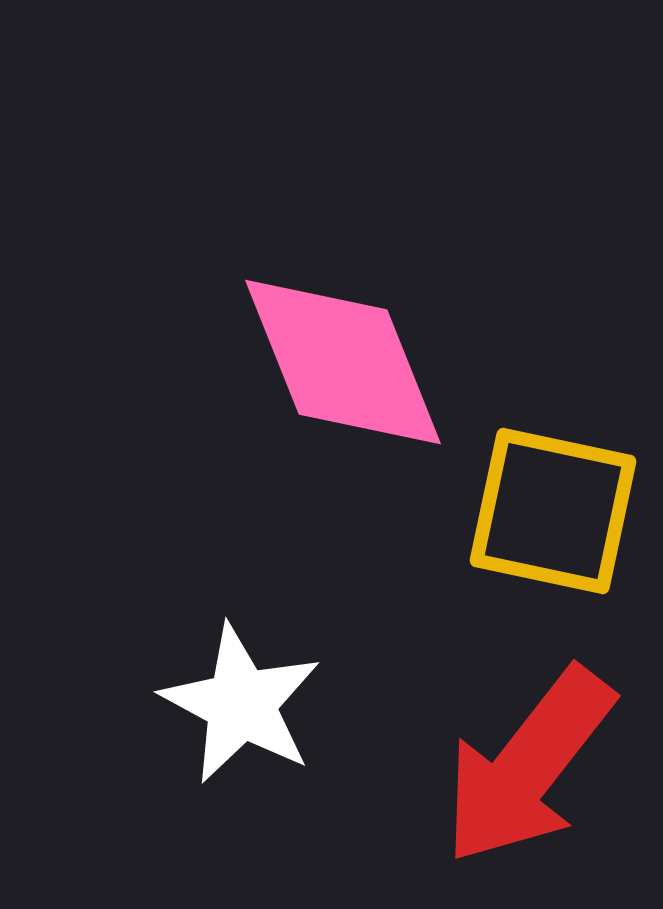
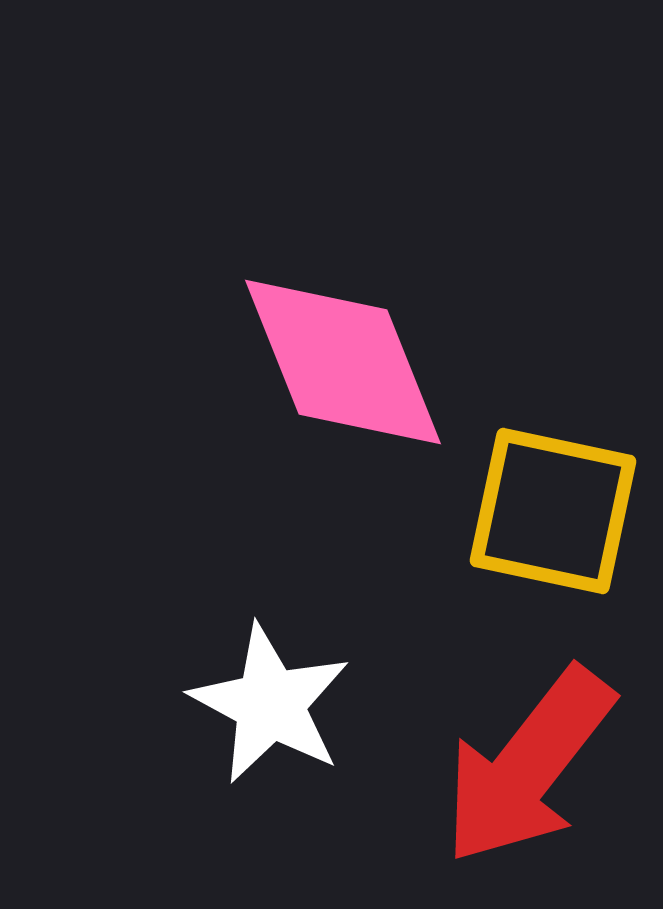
white star: moved 29 px right
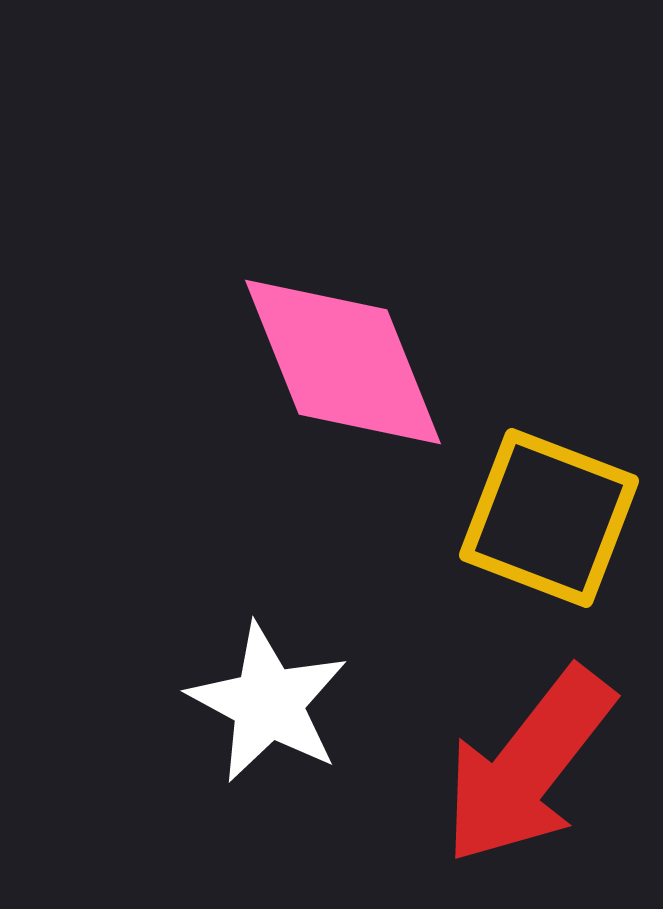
yellow square: moved 4 px left, 7 px down; rotated 9 degrees clockwise
white star: moved 2 px left, 1 px up
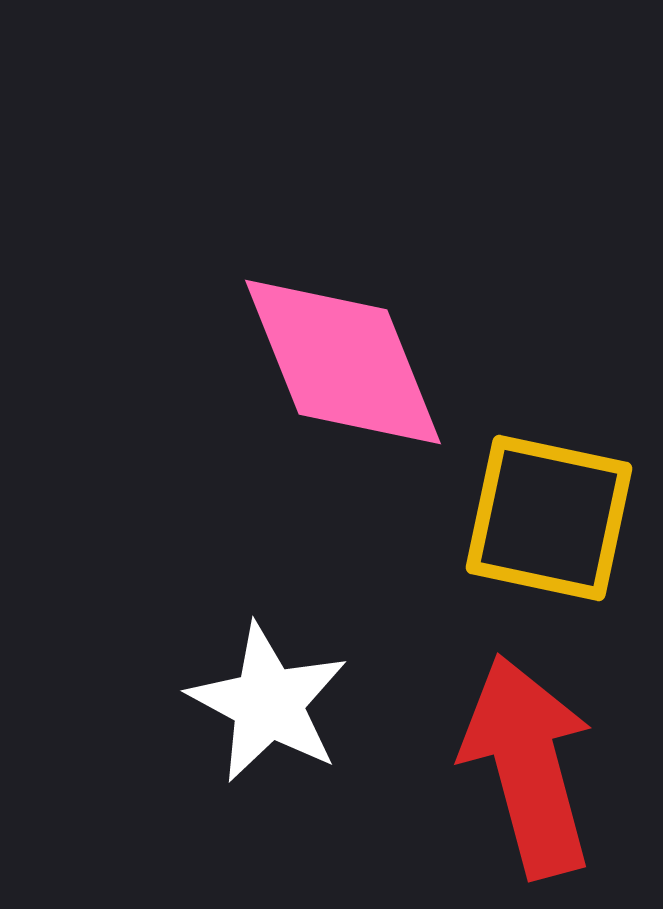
yellow square: rotated 9 degrees counterclockwise
red arrow: rotated 127 degrees clockwise
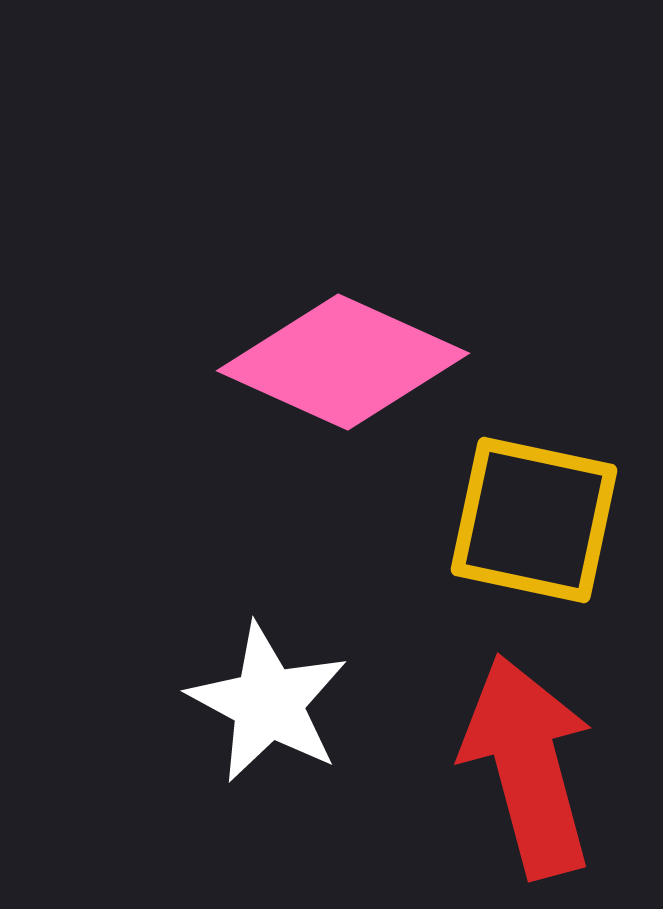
pink diamond: rotated 44 degrees counterclockwise
yellow square: moved 15 px left, 2 px down
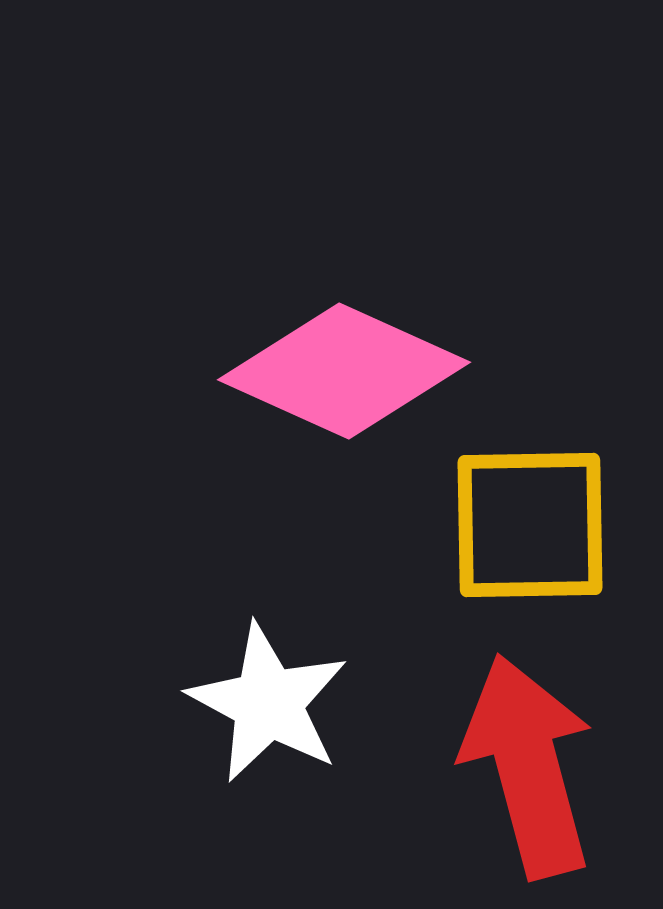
pink diamond: moved 1 px right, 9 px down
yellow square: moved 4 px left, 5 px down; rotated 13 degrees counterclockwise
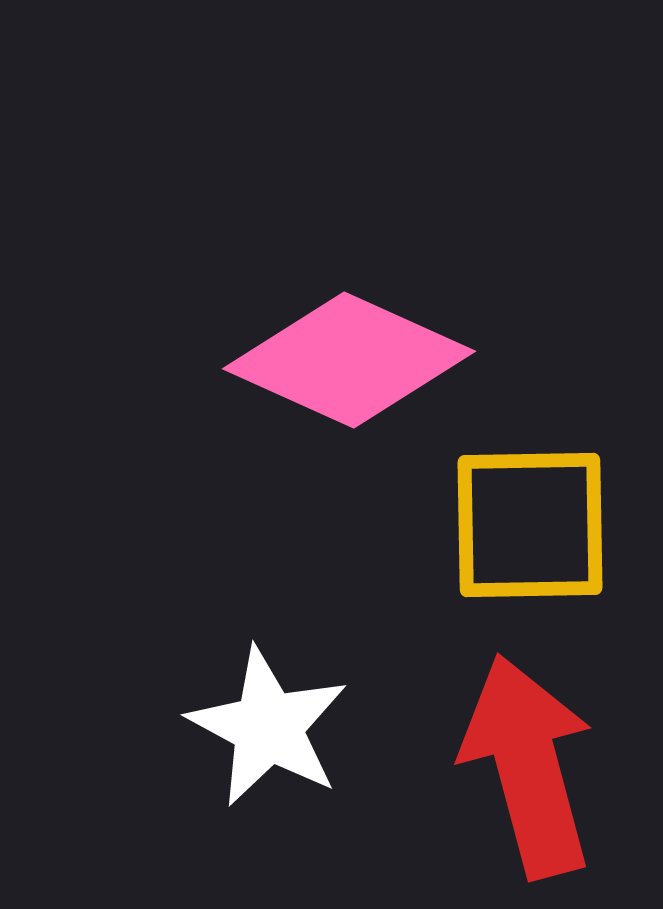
pink diamond: moved 5 px right, 11 px up
white star: moved 24 px down
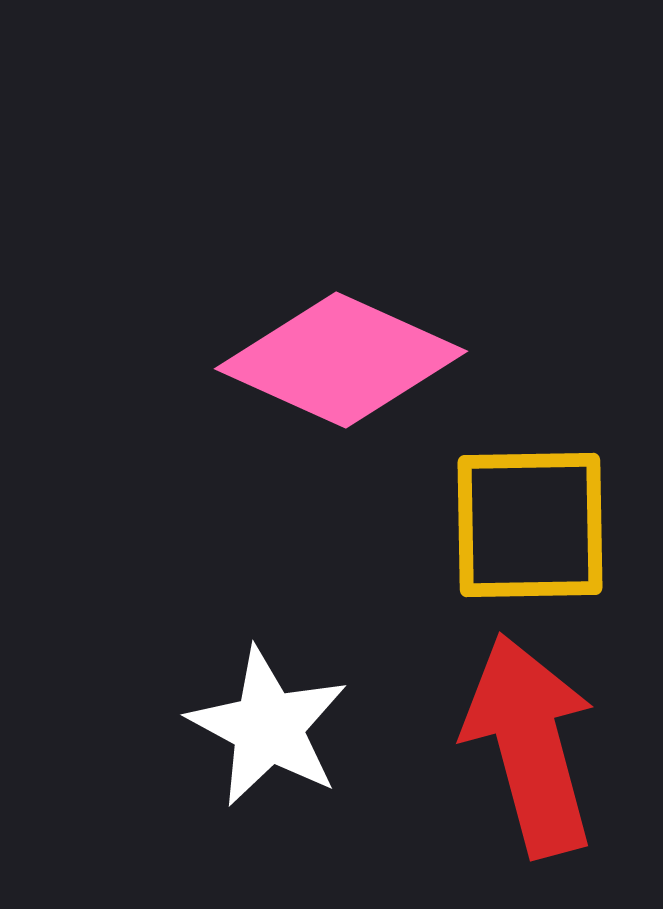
pink diamond: moved 8 px left
red arrow: moved 2 px right, 21 px up
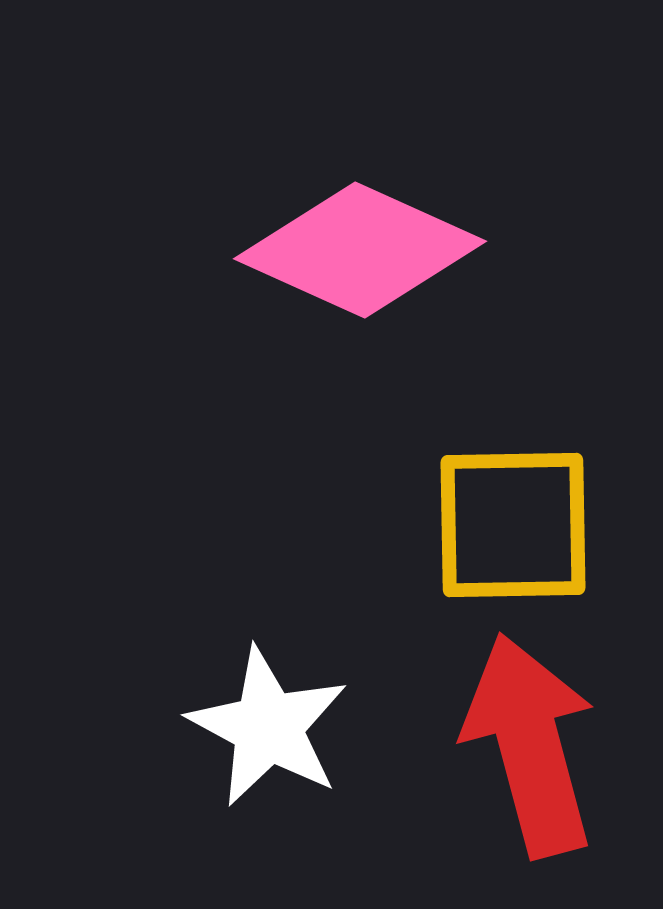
pink diamond: moved 19 px right, 110 px up
yellow square: moved 17 px left
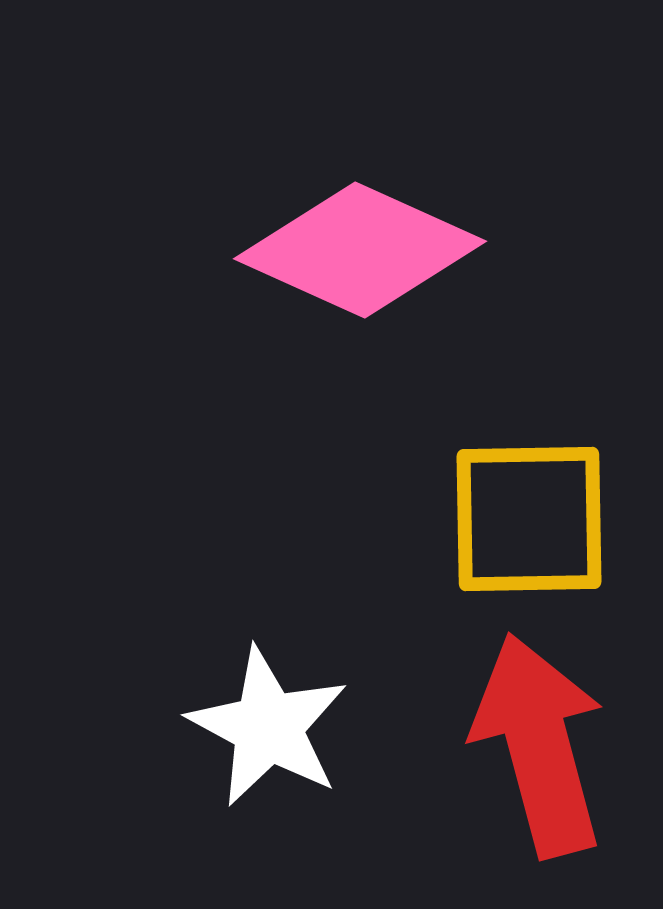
yellow square: moved 16 px right, 6 px up
red arrow: moved 9 px right
